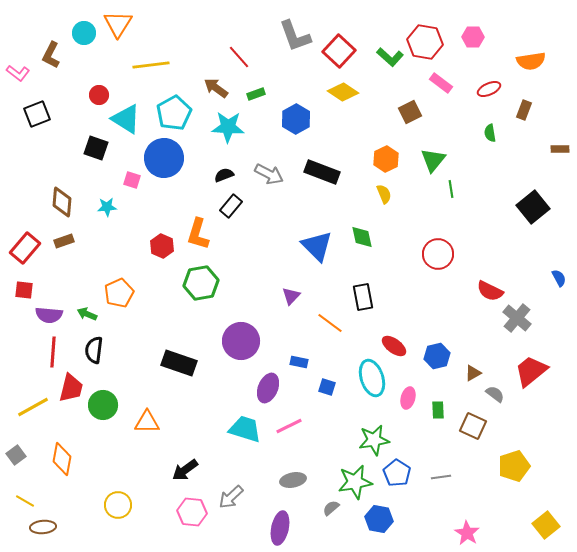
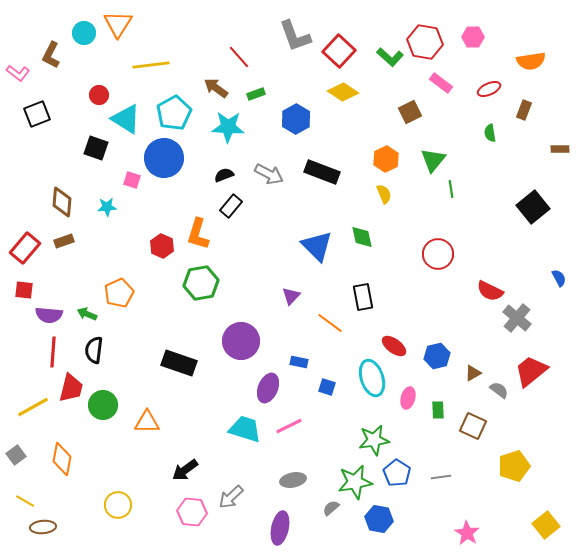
gray semicircle at (495, 394): moved 4 px right, 4 px up
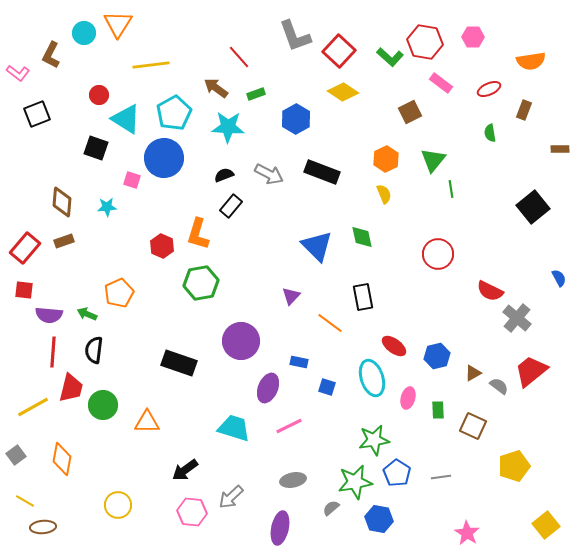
gray semicircle at (499, 390): moved 4 px up
cyan trapezoid at (245, 429): moved 11 px left, 1 px up
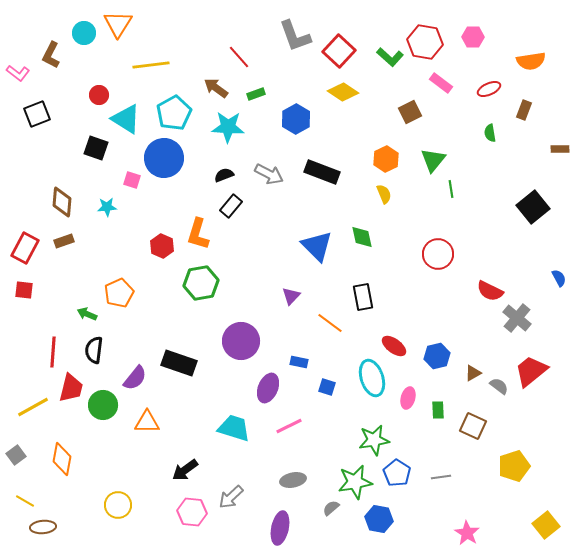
red rectangle at (25, 248): rotated 12 degrees counterclockwise
purple semicircle at (49, 315): moved 86 px right, 63 px down; rotated 56 degrees counterclockwise
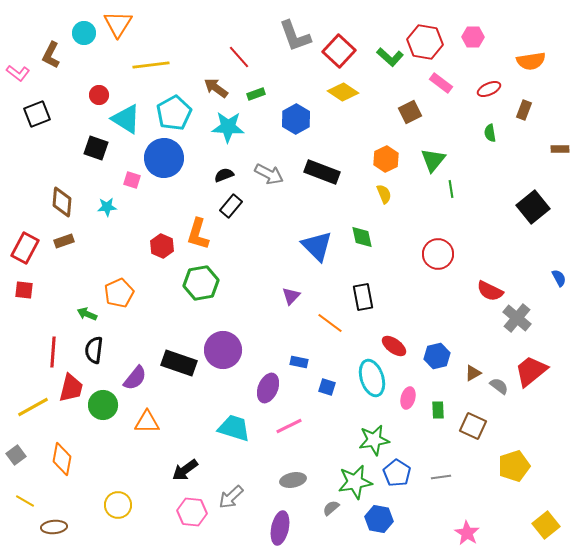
purple circle at (241, 341): moved 18 px left, 9 px down
brown ellipse at (43, 527): moved 11 px right
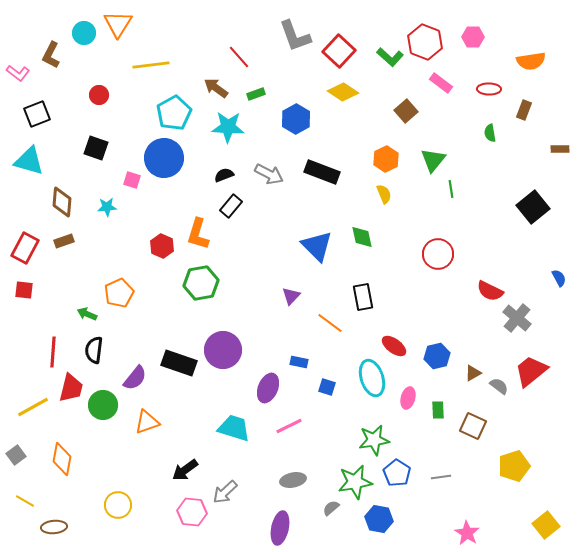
red hexagon at (425, 42): rotated 12 degrees clockwise
red ellipse at (489, 89): rotated 25 degrees clockwise
brown square at (410, 112): moved 4 px left, 1 px up; rotated 15 degrees counterclockwise
cyan triangle at (126, 119): moved 97 px left, 42 px down; rotated 16 degrees counterclockwise
orange triangle at (147, 422): rotated 20 degrees counterclockwise
gray arrow at (231, 497): moved 6 px left, 5 px up
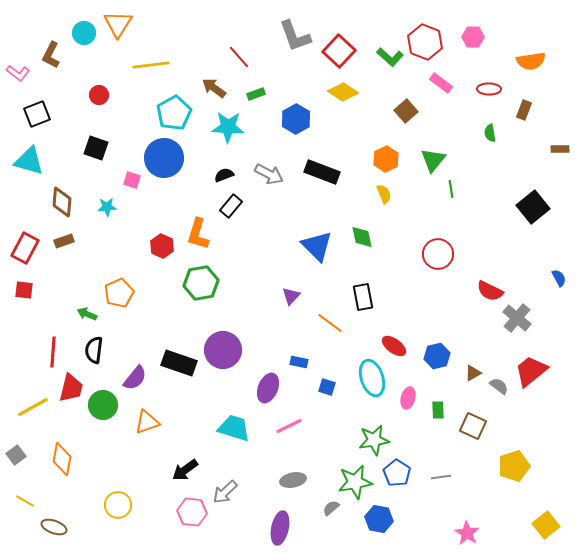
brown arrow at (216, 88): moved 2 px left
brown ellipse at (54, 527): rotated 25 degrees clockwise
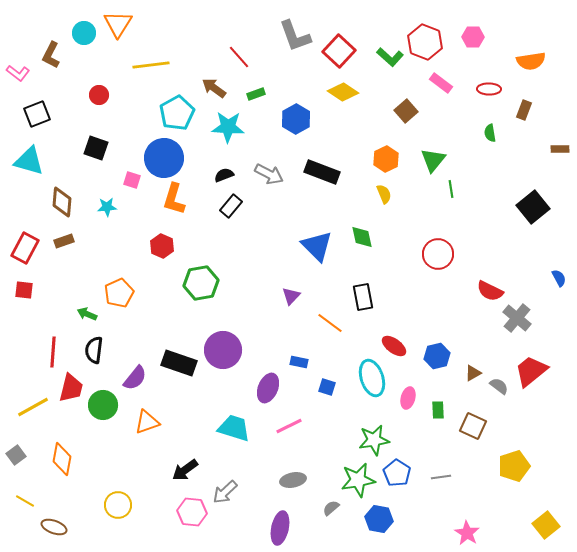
cyan pentagon at (174, 113): moved 3 px right
orange L-shape at (198, 234): moved 24 px left, 35 px up
green star at (355, 482): moved 3 px right, 2 px up
